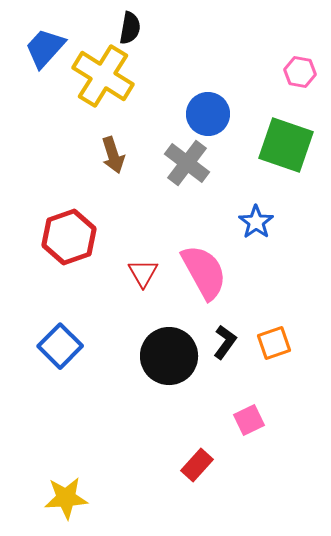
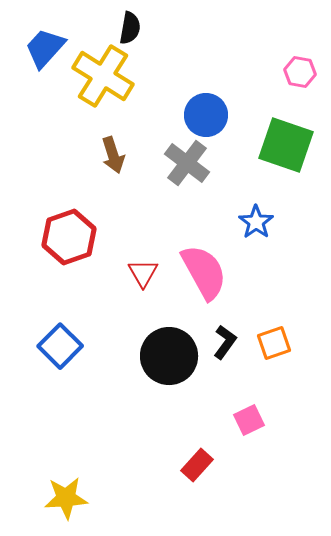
blue circle: moved 2 px left, 1 px down
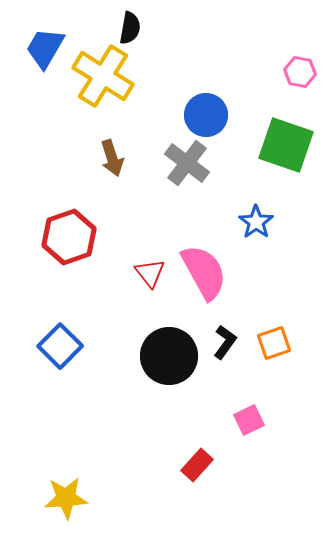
blue trapezoid: rotated 12 degrees counterclockwise
brown arrow: moved 1 px left, 3 px down
red triangle: moved 7 px right; rotated 8 degrees counterclockwise
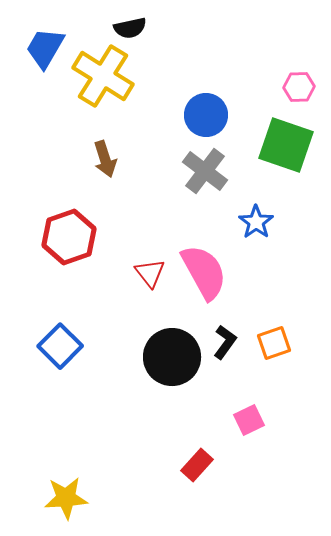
black semicircle: rotated 68 degrees clockwise
pink hexagon: moved 1 px left, 15 px down; rotated 12 degrees counterclockwise
brown arrow: moved 7 px left, 1 px down
gray cross: moved 18 px right, 8 px down
black circle: moved 3 px right, 1 px down
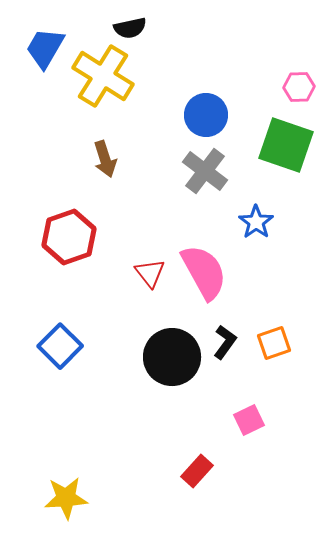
red rectangle: moved 6 px down
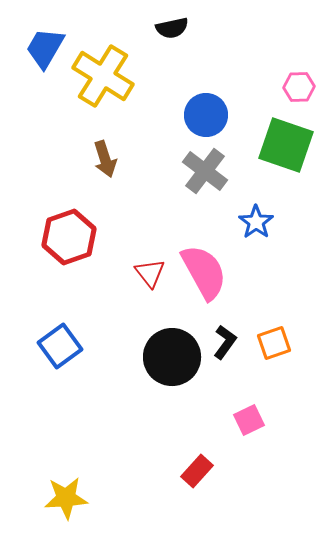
black semicircle: moved 42 px right
blue square: rotated 9 degrees clockwise
